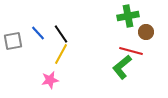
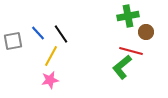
yellow line: moved 10 px left, 2 px down
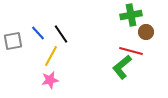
green cross: moved 3 px right, 1 px up
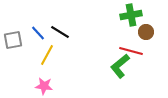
black line: moved 1 px left, 2 px up; rotated 24 degrees counterclockwise
gray square: moved 1 px up
yellow line: moved 4 px left, 1 px up
green L-shape: moved 2 px left, 1 px up
pink star: moved 6 px left, 6 px down; rotated 18 degrees clockwise
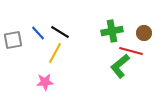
green cross: moved 19 px left, 16 px down
brown circle: moved 2 px left, 1 px down
yellow line: moved 8 px right, 2 px up
pink star: moved 1 px right, 4 px up; rotated 12 degrees counterclockwise
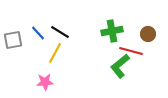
brown circle: moved 4 px right, 1 px down
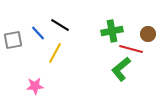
black line: moved 7 px up
red line: moved 2 px up
green L-shape: moved 1 px right, 3 px down
pink star: moved 10 px left, 4 px down
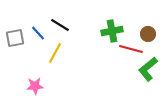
gray square: moved 2 px right, 2 px up
green L-shape: moved 27 px right
